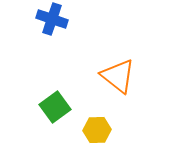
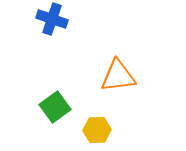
orange triangle: rotated 45 degrees counterclockwise
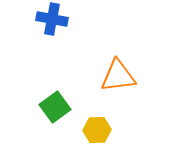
blue cross: rotated 8 degrees counterclockwise
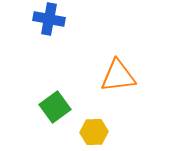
blue cross: moved 3 px left
yellow hexagon: moved 3 px left, 2 px down
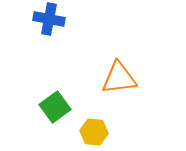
orange triangle: moved 1 px right, 2 px down
yellow hexagon: rotated 8 degrees clockwise
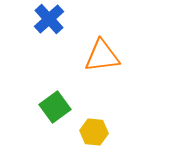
blue cross: rotated 36 degrees clockwise
orange triangle: moved 17 px left, 22 px up
